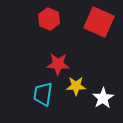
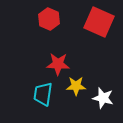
white star: rotated 25 degrees counterclockwise
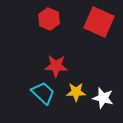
red star: moved 2 px left, 2 px down
yellow star: moved 6 px down
cyan trapezoid: moved 1 px up; rotated 125 degrees clockwise
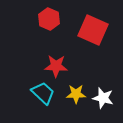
red square: moved 6 px left, 8 px down
yellow star: moved 2 px down
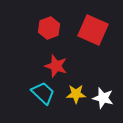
red hexagon: moved 9 px down; rotated 15 degrees clockwise
red star: rotated 15 degrees clockwise
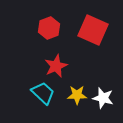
red star: rotated 30 degrees clockwise
yellow star: moved 1 px right, 1 px down
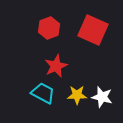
cyan trapezoid: rotated 15 degrees counterclockwise
white star: moved 1 px left, 1 px up
